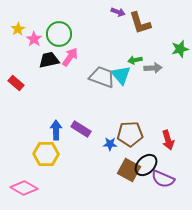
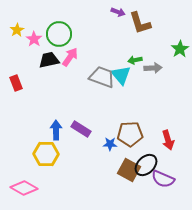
yellow star: moved 1 px left, 1 px down
green star: rotated 18 degrees counterclockwise
red rectangle: rotated 28 degrees clockwise
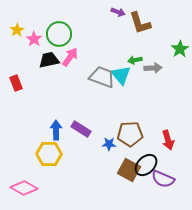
blue star: moved 1 px left
yellow hexagon: moved 3 px right
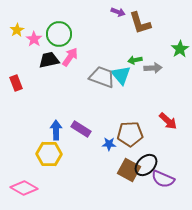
red arrow: moved 19 px up; rotated 30 degrees counterclockwise
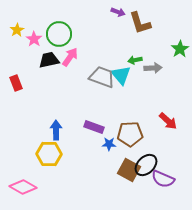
purple rectangle: moved 13 px right, 2 px up; rotated 12 degrees counterclockwise
pink diamond: moved 1 px left, 1 px up
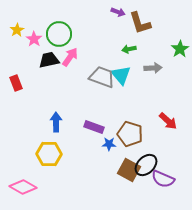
green arrow: moved 6 px left, 11 px up
blue arrow: moved 8 px up
brown pentagon: rotated 20 degrees clockwise
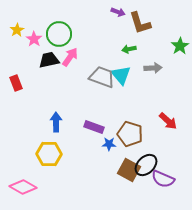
green star: moved 3 px up
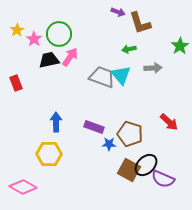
red arrow: moved 1 px right, 1 px down
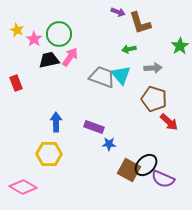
yellow star: rotated 16 degrees counterclockwise
brown pentagon: moved 24 px right, 35 px up
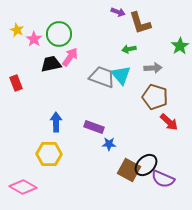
black trapezoid: moved 2 px right, 4 px down
brown pentagon: moved 1 px right, 2 px up
